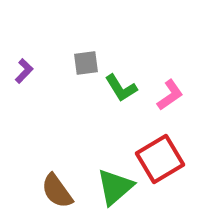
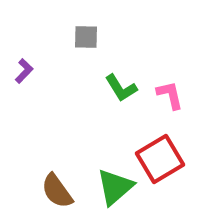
gray square: moved 26 px up; rotated 8 degrees clockwise
pink L-shape: rotated 68 degrees counterclockwise
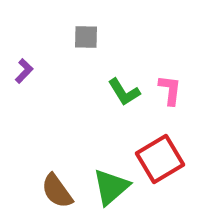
green L-shape: moved 3 px right, 4 px down
pink L-shape: moved 5 px up; rotated 20 degrees clockwise
green triangle: moved 4 px left
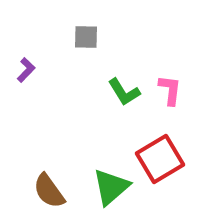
purple L-shape: moved 2 px right, 1 px up
brown semicircle: moved 8 px left
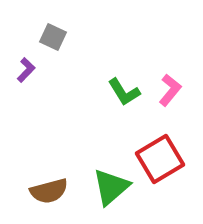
gray square: moved 33 px left; rotated 24 degrees clockwise
pink L-shape: rotated 32 degrees clockwise
brown semicircle: rotated 69 degrees counterclockwise
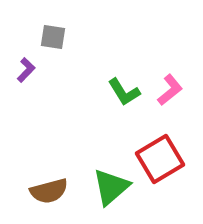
gray square: rotated 16 degrees counterclockwise
pink L-shape: rotated 12 degrees clockwise
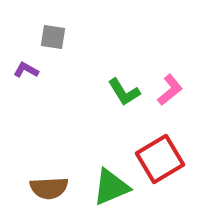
purple L-shape: rotated 105 degrees counterclockwise
green triangle: rotated 18 degrees clockwise
brown semicircle: moved 3 px up; rotated 12 degrees clockwise
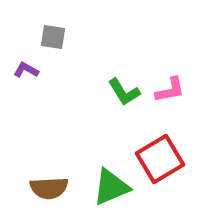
pink L-shape: rotated 28 degrees clockwise
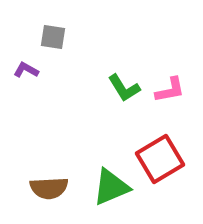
green L-shape: moved 4 px up
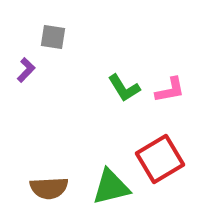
purple L-shape: rotated 105 degrees clockwise
green triangle: rotated 9 degrees clockwise
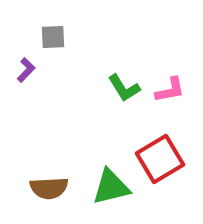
gray square: rotated 12 degrees counterclockwise
